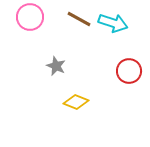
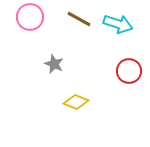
cyan arrow: moved 5 px right, 1 px down
gray star: moved 2 px left, 2 px up
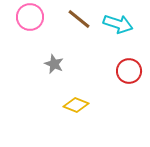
brown line: rotated 10 degrees clockwise
yellow diamond: moved 3 px down
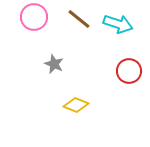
pink circle: moved 4 px right
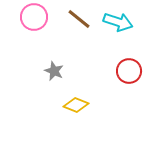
cyan arrow: moved 2 px up
gray star: moved 7 px down
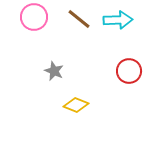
cyan arrow: moved 2 px up; rotated 20 degrees counterclockwise
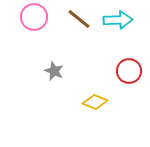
yellow diamond: moved 19 px right, 3 px up
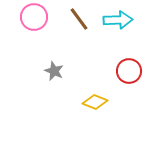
brown line: rotated 15 degrees clockwise
